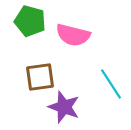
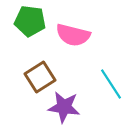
green pentagon: rotated 8 degrees counterclockwise
brown square: rotated 24 degrees counterclockwise
purple star: rotated 12 degrees counterclockwise
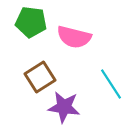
green pentagon: moved 1 px right, 1 px down
pink semicircle: moved 1 px right, 2 px down
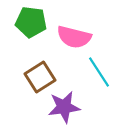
cyan line: moved 12 px left, 12 px up
purple star: rotated 16 degrees counterclockwise
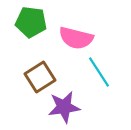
pink semicircle: moved 2 px right, 1 px down
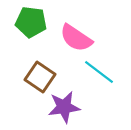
pink semicircle: rotated 20 degrees clockwise
cyan line: rotated 20 degrees counterclockwise
brown square: rotated 24 degrees counterclockwise
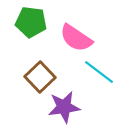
brown square: rotated 12 degrees clockwise
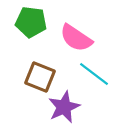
cyan line: moved 5 px left, 2 px down
brown square: rotated 24 degrees counterclockwise
purple star: rotated 16 degrees counterclockwise
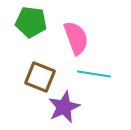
pink semicircle: rotated 144 degrees counterclockwise
cyan line: rotated 28 degrees counterclockwise
